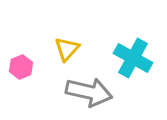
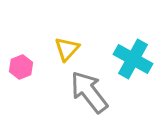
cyan cross: moved 1 px down
gray arrow: rotated 141 degrees counterclockwise
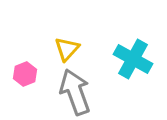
pink hexagon: moved 4 px right, 7 px down
gray arrow: moved 14 px left; rotated 18 degrees clockwise
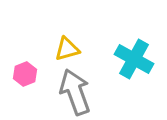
yellow triangle: rotated 32 degrees clockwise
cyan cross: moved 1 px right
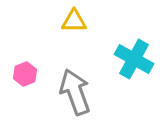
yellow triangle: moved 7 px right, 28 px up; rotated 16 degrees clockwise
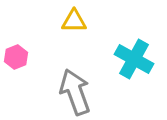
pink hexagon: moved 9 px left, 17 px up
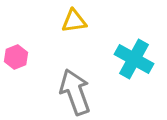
yellow triangle: rotated 8 degrees counterclockwise
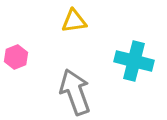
cyan cross: moved 2 px down; rotated 15 degrees counterclockwise
